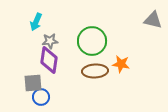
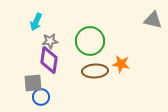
green circle: moved 2 px left
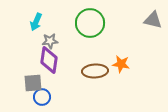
green circle: moved 18 px up
blue circle: moved 1 px right
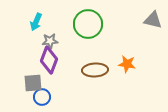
green circle: moved 2 px left, 1 px down
purple diamond: rotated 12 degrees clockwise
orange star: moved 6 px right
brown ellipse: moved 1 px up
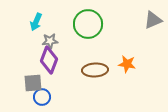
gray triangle: rotated 36 degrees counterclockwise
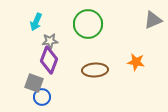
orange star: moved 9 px right, 2 px up
gray square: moved 1 px right; rotated 24 degrees clockwise
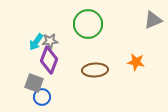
cyan arrow: moved 20 px down; rotated 12 degrees clockwise
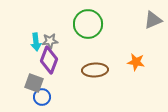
cyan arrow: rotated 42 degrees counterclockwise
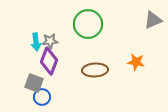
purple diamond: moved 1 px down
